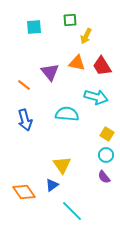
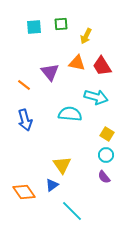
green square: moved 9 px left, 4 px down
cyan semicircle: moved 3 px right
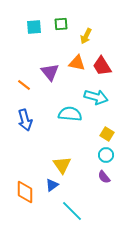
orange diamond: moved 1 px right; rotated 35 degrees clockwise
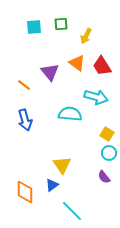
orange triangle: rotated 24 degrees clockwise
cyan circle: moved 3 px right, 2 px up
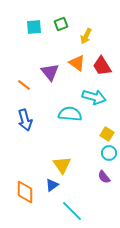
green square: rotated 16 degrees counterclockwise
cyan arrow: moved 2 px left
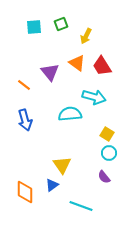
cyan semicircle: rotated 10 degrees counterclockwise
cyan line: moved 9 px right, 5 px up; rotated 25 degrees counterclockwise
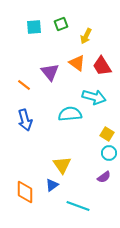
purple semicircle: rotated 88 degrees counterclockwise
cyan line: moved 3 px left
